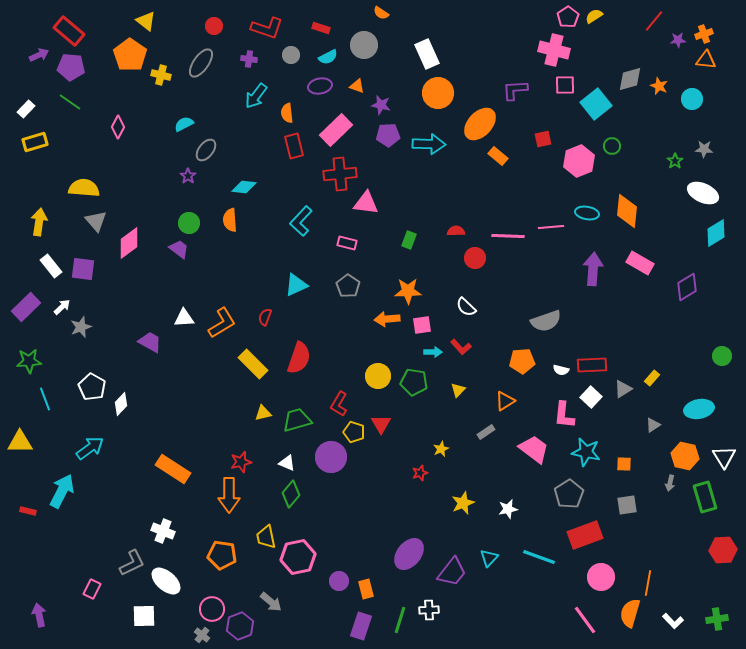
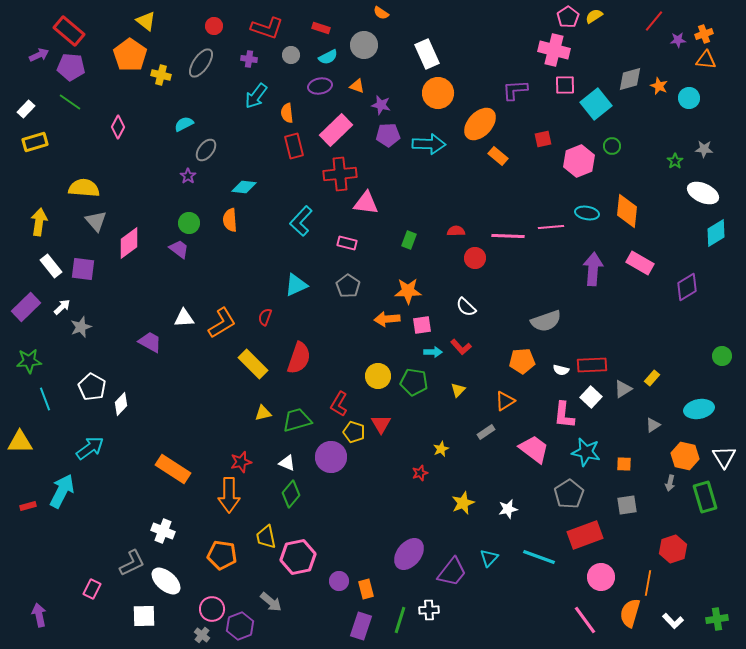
cyan circle at (692, 99): moved 3 px left, 1 px up
red rectangle at (28, 511): moved 5 px up; rotated 28 degrees counterclockwise
red hexagon at (723, 550): moved 50 px left, 1 px up; rotated 16 degrees counterclockwise
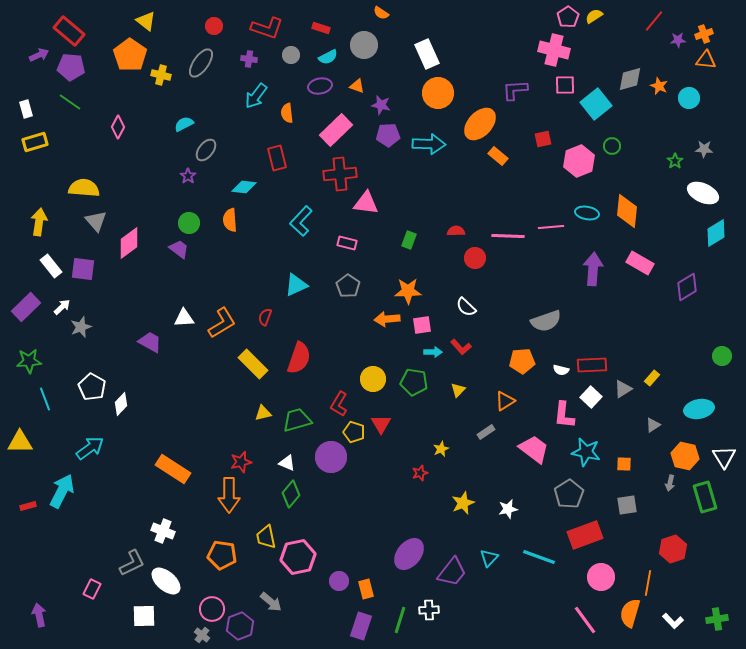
white rectangle at (26, 109): rotated 60 degrees counterclockwise
red rectangle at (294, 146): moved 17 px left, 12 px down
yellow circle at (378, 376): moved 5 px left, 3 px down
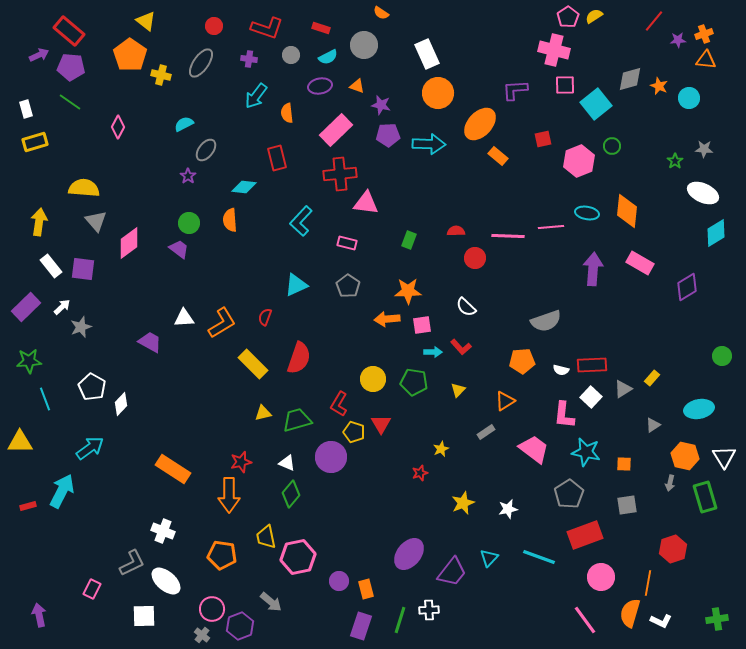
white L-shape at (673, 621): moved 12 px left; rotated 20 degrees counterclockwise
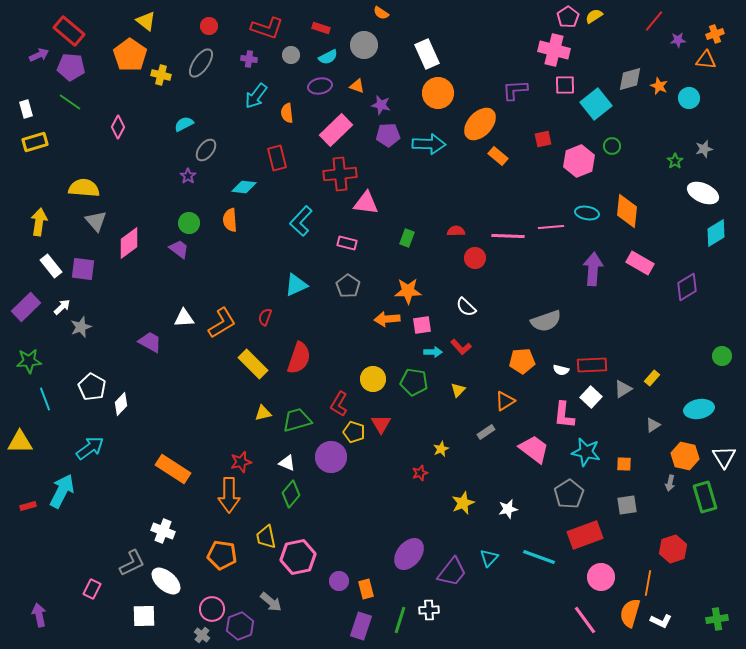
red circle at (214, 26): moved 5 px left
orange cross at (704, 34): moved 11 px right
gray star at (704, 149): rotated 18 degrees counterclockwise
green rectangle at (409, 240): moved 2 px left, 2 px up
